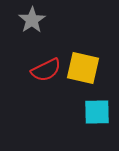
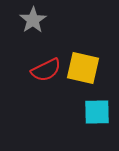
gray star: moved 1 px right
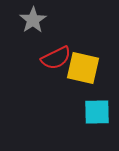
red semicircle: moved 10 px right, 12 px up
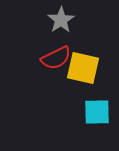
gray star: moved 28 px right
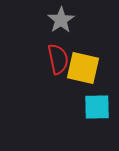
red semicircle: moved 2 px right, 1 px down; rotated 76 degrees counterclockwise
cyan square: moved 5 px up
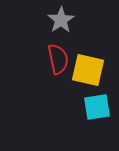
yellow square: moved 5 px right, 2 px down
cyan square: rotated 8 degrees counterclockwise
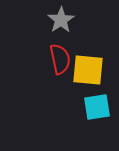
red semicircle: moved 2 px right
yellow square: rotated 8 degrees counterclockwise
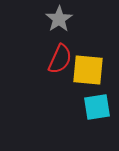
gray star: moved 2 px left, 1 px up
red semicircle: rotated 36 degrees clockwise
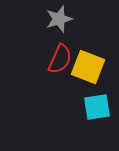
gray star: rotated 16 degrees clockwise
yellow square: moved 3 px up; rotated 16 degrees clockwise
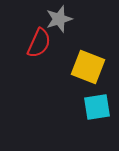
red semicircle: moved 21 px left, 16 px up
